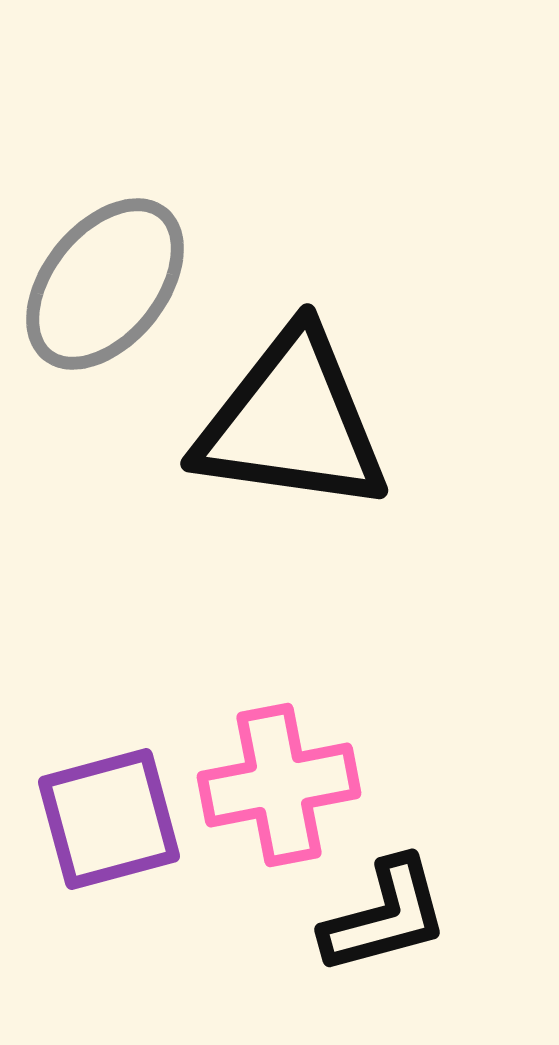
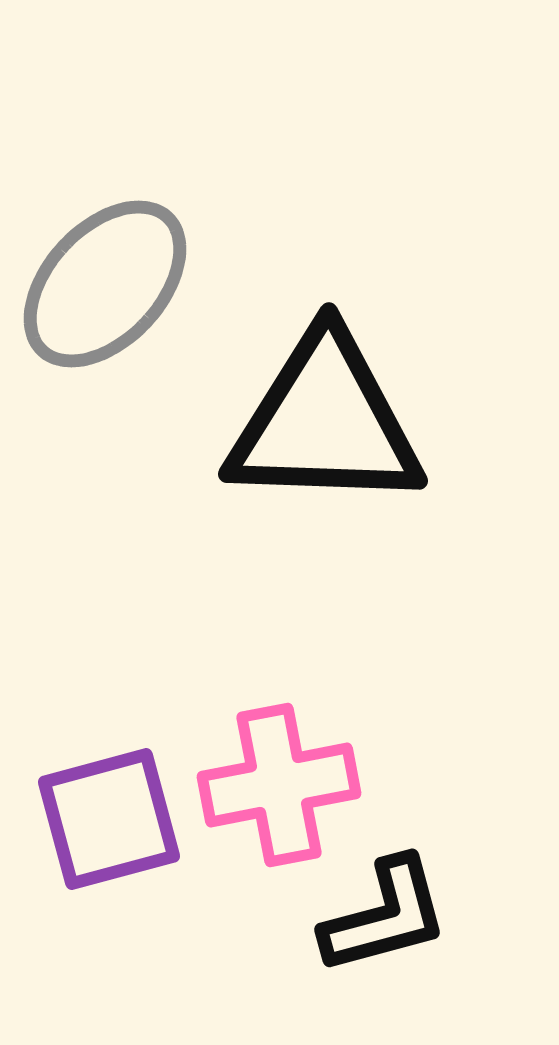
gray ellipse: rotated 4 degrees clockwise
black triangle: moved 33 px right; rotated 6 degrees counterclockwise
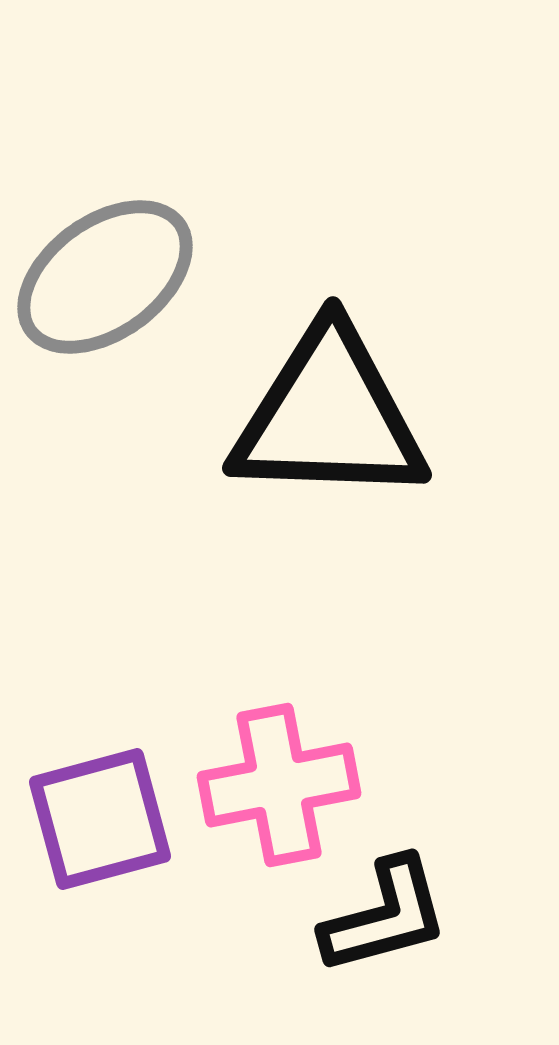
gray ellipse: moved 7 px up; rotated 11 degrees clockwise
black triangle: moved 4 px right, 6 px up
purple square: moved 9 px left
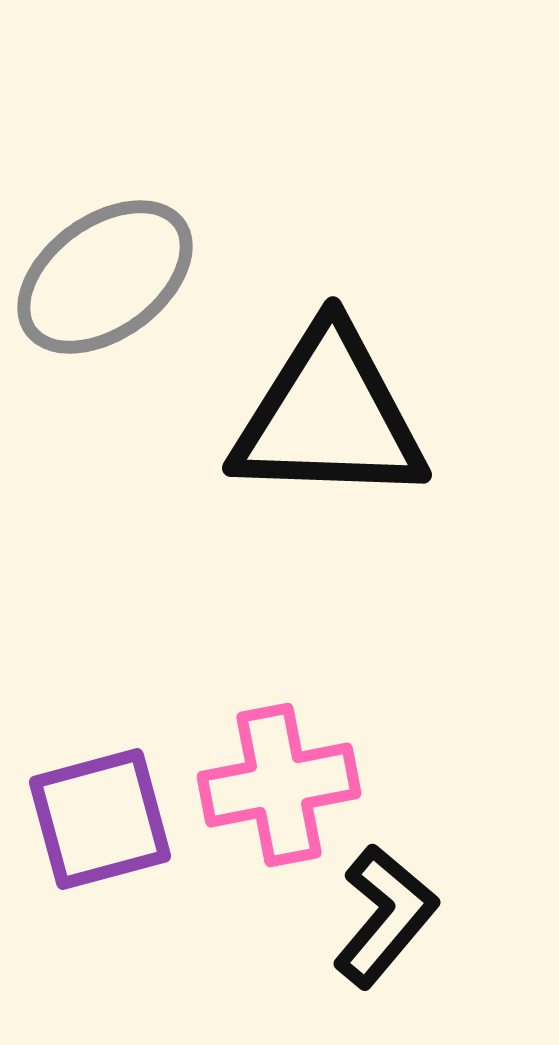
black L-shape: rotated 35 degrees counterclockwise
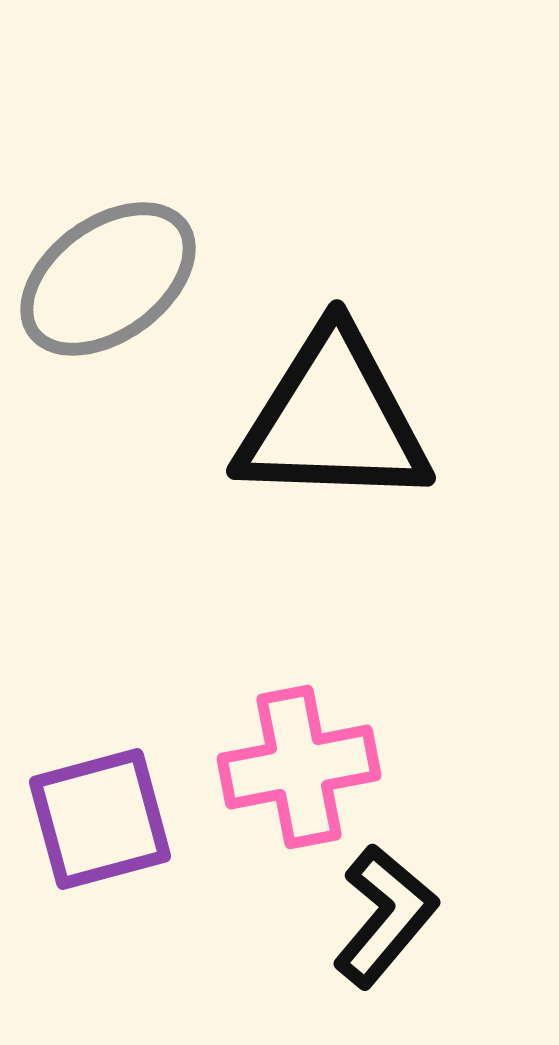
gray ellipse: moved 3 px right, 2 px down
black triangle: moved 4 px right, 3 px down
pink cross: moved 20 px right, 18 px up
